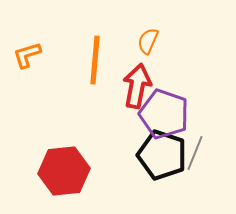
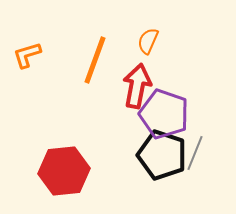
orange line: rotated 15 degrees clockwise
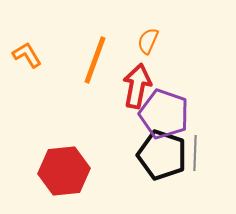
orange L-shape: rotated 76 degrees clockwise
gray line: rotated 20 degrees counterclockwise
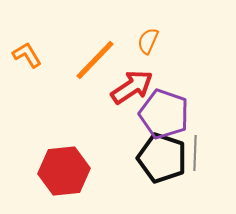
orange line: rotated 24 degrees clockwise
red arrow: moved 5 px left, 1 px down; rotated 45 degrees clockwise
black pentagon: moved 3 px down
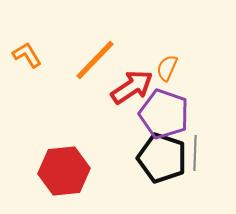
orange semicircle: moved 19 px right, 27 px down
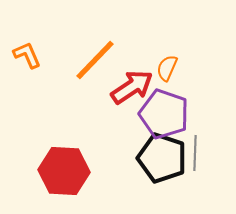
orange L-shape: rotated 8 degrees clockwise
red hexagon: rotated 9 degrees clockwise
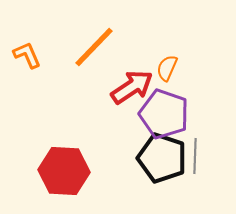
orange line: moved 1 px left, 13 px up
gray line: moved 3 px down
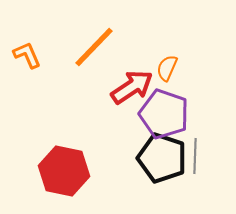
red hexagon: rotated 9 degrees clockwise
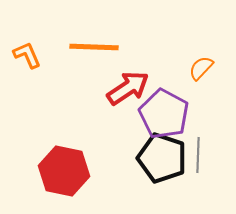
orange line: rotated 48 degrees clockwise
orange semicircle: moved 34 px right; rotated 20 degrees clockwise
red arrow: moved 4 px left, 1 px down
purple pentagon: rotated 9 degrees clockwise
gray line: moved 3 px right, 1 px up
